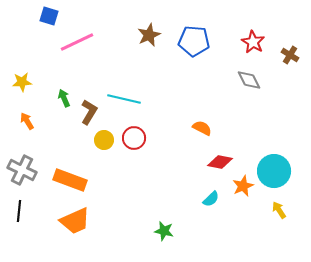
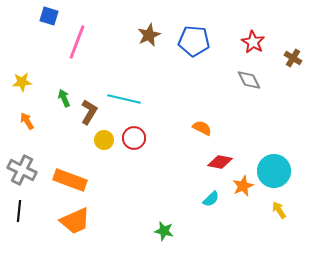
pink line: rotated 44 degrees counterclockwise
brown cross: moved 3 px right, 3 px down
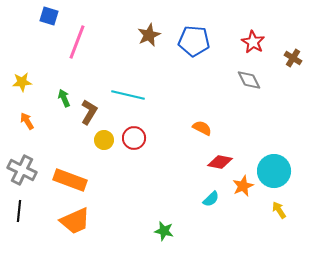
cyan line: moved 4 px right, 4 px up
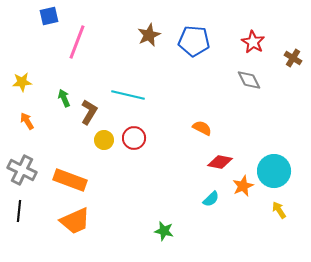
blue square: rotated 30 degrees counterclockwise
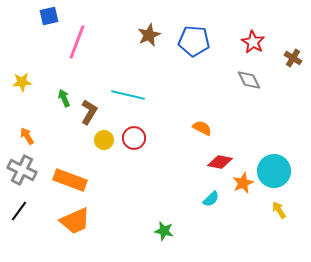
orange arrow: moved 15 px down
orange star: moved 3 px up
black line: rotated 30 degrees clockwise
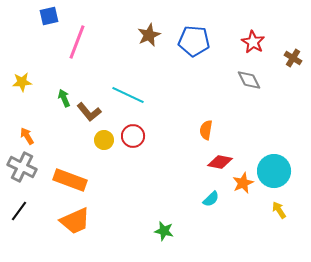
cyan line: rotated 12 degrees clockwise
brown L-shape: rotated 110 degrees clockwise
orange semicircle: moved 4 px right, 2 px down; rotated 108 degrees counterclockwise
red circle: moved 1 px left, 2 px up
gray cross: moved 3 px up
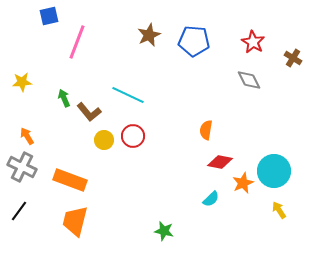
orange trapezoid: rotated 128 degrees clockwise
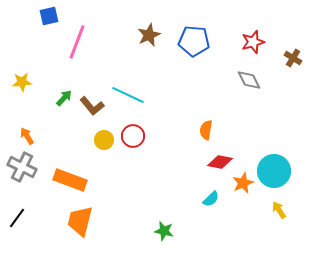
red star: rotated 25 degrees clockwise
green arrow: rotated 66 degrees clockwise
brown L-shape: moved 3 px right, 6 px up
black line: moved 2 px left, 7 px down
orange trapezoid: moved 5 px right
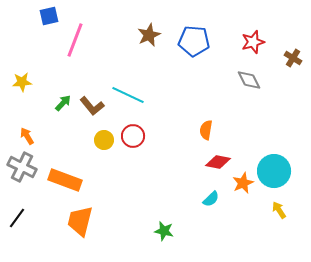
pink line: moved 2 px left, 2 px up
green arrow: moved 1 px left, 5 px down
red diamond: moved 2 px left
orange rectangle: moved 5 px left
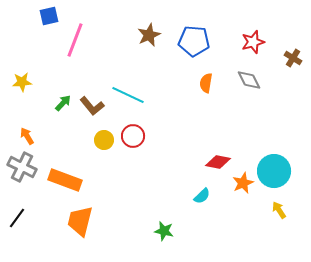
orange semicircle: moved 47 px up
cyan semicircle: moved 9 px left, 3 px up
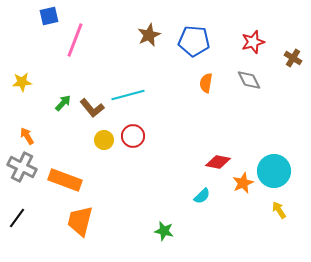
cyan line: rotated 40 degrees counterclockwise
brown L-shape: moved 2 px down
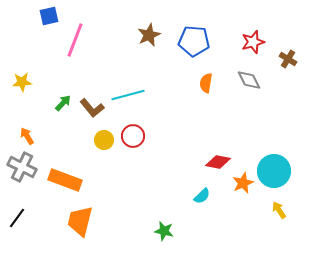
brown cross: moved 5 px left, 1 px down
